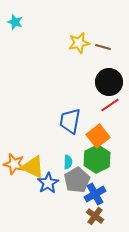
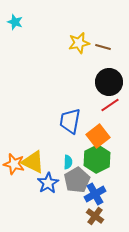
yellow triangle: moved 5 px up
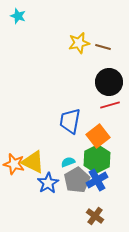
cyan star: moved 3 px right, 6 px up
red line: rotated 18 degrees clockwise
cyan semicircle: rotated 112 degrees counterclockwise
blue cross: moved 2 px right, 14 px up
